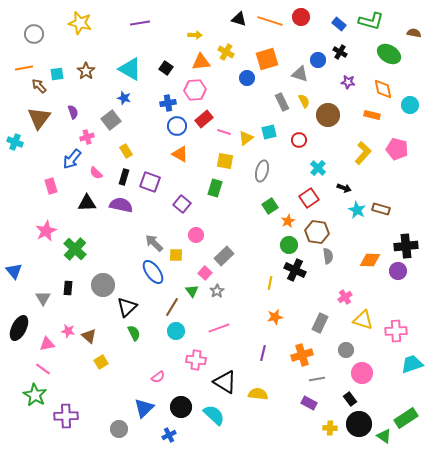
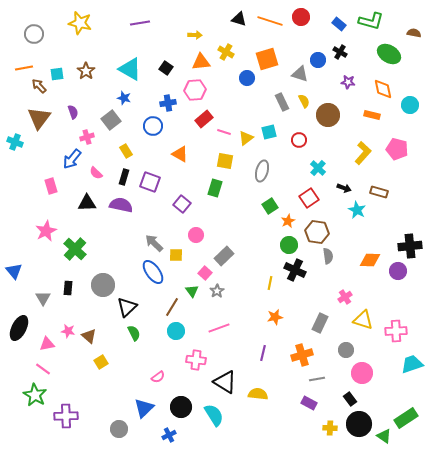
blue circle at (177, 126): moved 24 px left
brown rectangle at (381, 209): moved 2 px left, 17 px up
black cross at (406, 246): moved 4 px right
cyan semicircle at (214, 415): rotated 15 degrees clockwise
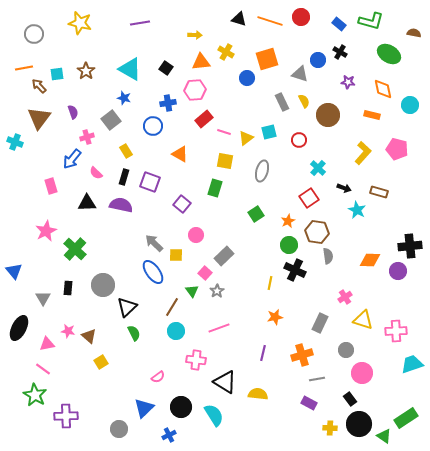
green square at (270, 206): moved 14 px left, 8 px down
